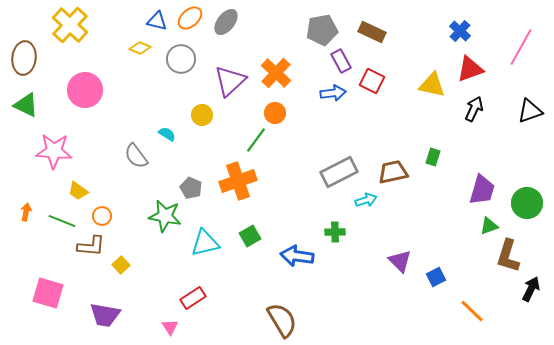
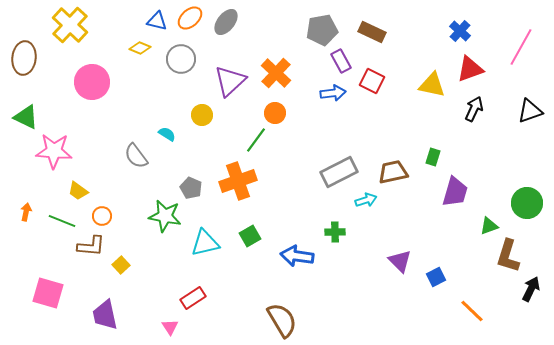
pink circle at (85, 90): moved 7 px right, 8 px up
green triangle at (26, 105): moved 12 px down
purple trapezoid at (482, 190): moved 27 px left, 2 px down
purple trapezoid at (105, 315): rotated 68 degrees clockwise
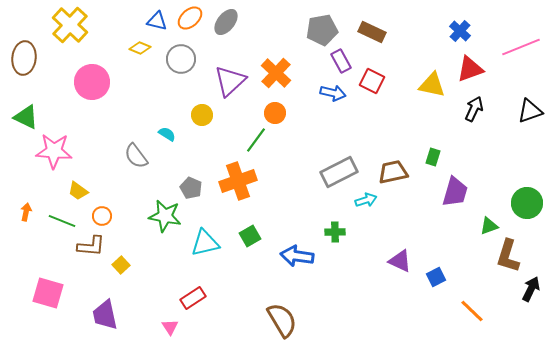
pink line at (521, 47): rotated 39 degrees clockwise
blue arrow at (333, 93): rotated 20 degrees clockwise
purple triangle at (400, 261): rotated 20 degrees counterclockwise
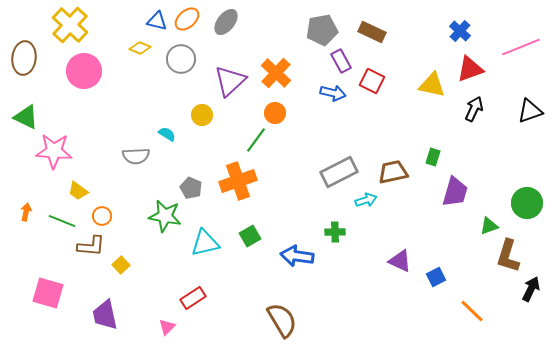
orange ellipse at (190, 18): moved 3 px left, 1 px down
pink circle at (92, 82): moved 8 px left, 11 px up
gray semicircle at (136, 156): rotated 56 degrees counterclockwise
pink triangle at (170, 327): moved 3 px left; rotated 18 degrees clockwise
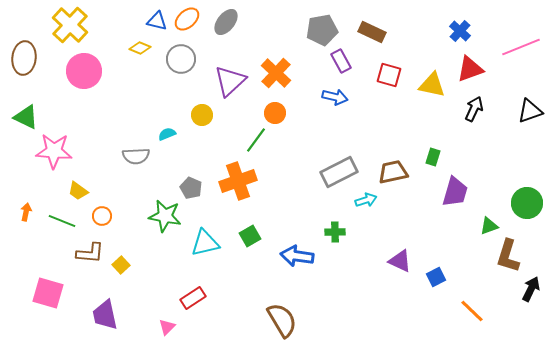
red square at (372, 81): moved 17 px right, 6 px up; rotated 10 degrees counterclockwise
blue arrow at (333, 93): moved 2 px right, 4 px down
cyan semicircle at (167, 134): rotated 54 degrees counterclockwise
brown L-shape at (91, 246): moved 1 px left, 7 px down
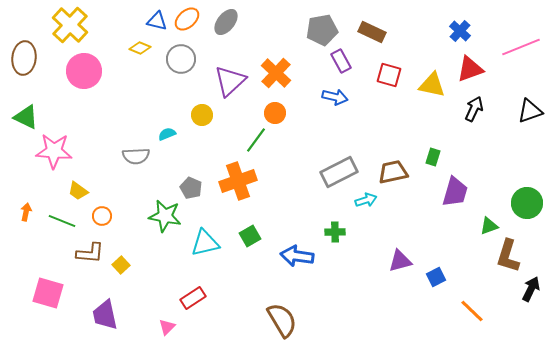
purple triangle at (400, 261): rotated 40 degrees counterclockwise
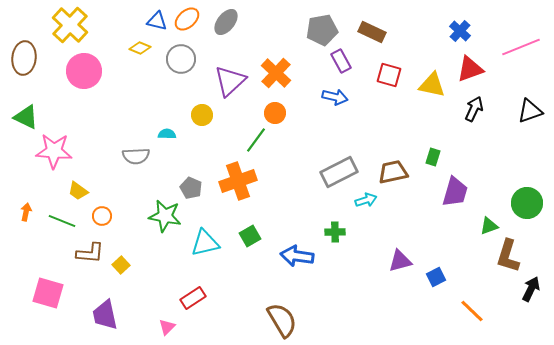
cyan semicircle at (167, 134): rotated 24 degrees clockwise
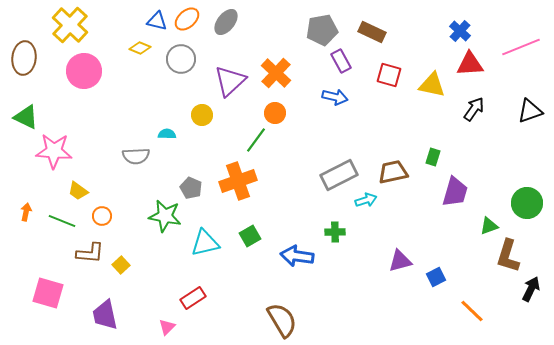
red triangle at (470, 69): moved 5 px up; rotated 16 degrees clockwise
black arrow at (474, 109): rotated 10 degrees clockwise
gray rectangle at (339, 172): moved 3 px down
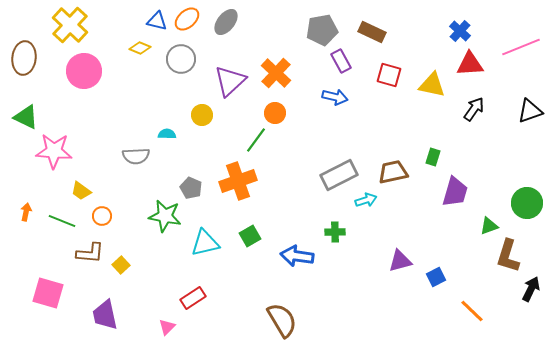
yellow trapezoid at (78, 191): moved 3 px right
